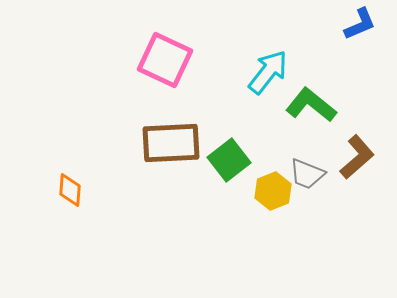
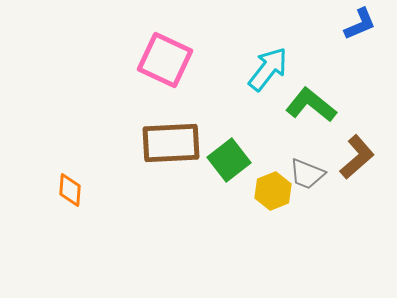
cyan arrow: moved 3 px up
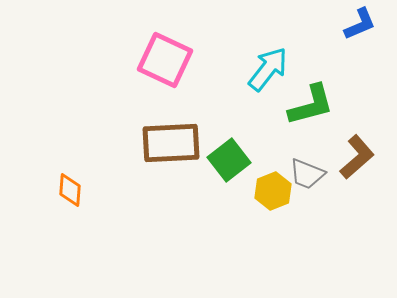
green L-shape: rotated 126 degrees clockwise
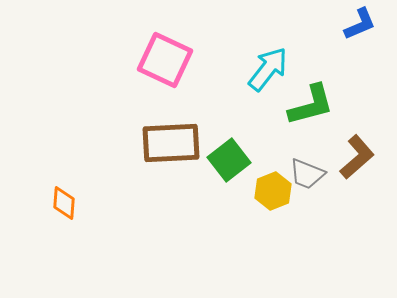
orange diamond: moved 6 px left, 13 px down
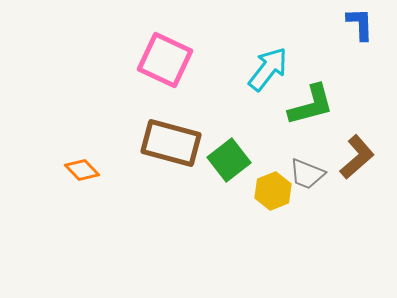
blue L-shape: rotated 69 degrees counterclockwise
brown rectangle: rotated 18 degrees clockwise
orange diamond: moved 18 px right, 33 px up; rotated 48 degrees counterclockwise
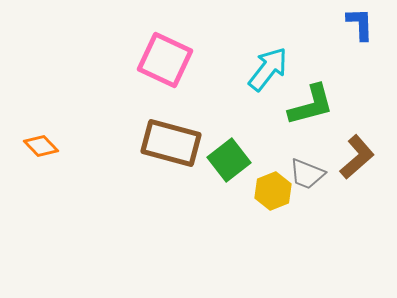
orange diamond: moved 41 px left, 24 px up
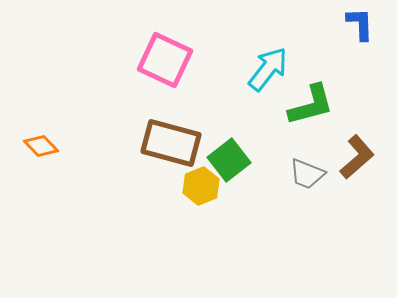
yellow hexagon: moved 72 px left, 5 px up
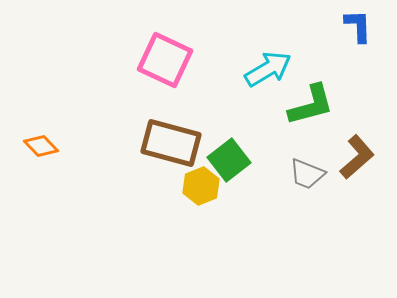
blue L-shape: moved 2 px left, 2 px down
cyan arrow: rotated 21 degrees clockwise
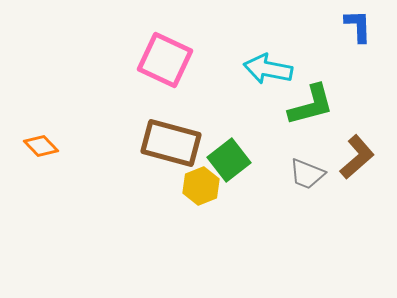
cyan arrow: rotated 138 degrees counterclockwise
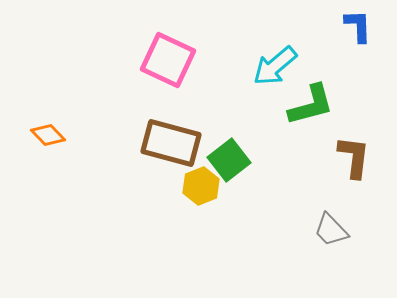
pink square: moved 3 px right
cyan arrow: moved 7 px right, 3 px up; rotated 51 degrees counterclockwise
orange diamond: moved 7 px right, 11 px up
brown L-shape: moved 3 px left; rotated 42 degrees counterclockwise
gray trapezoid: moved 24 px right, 56 px down; rotated 24 degrees clockwise
